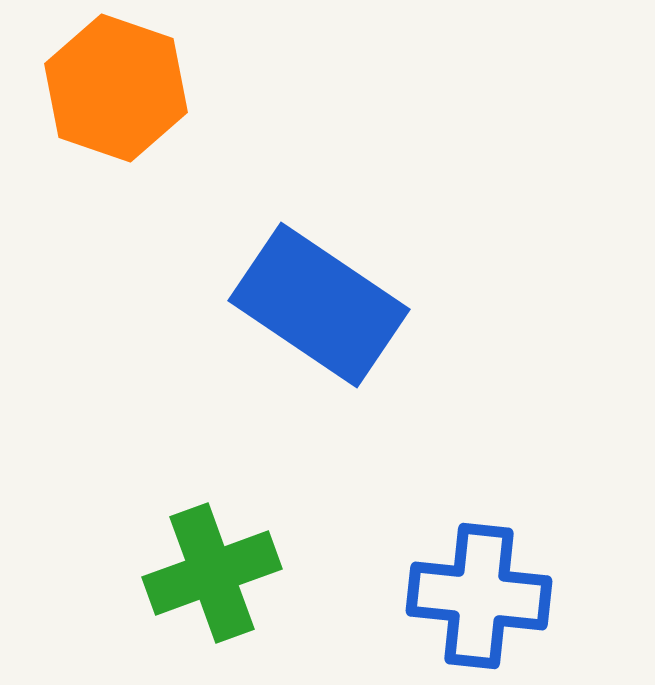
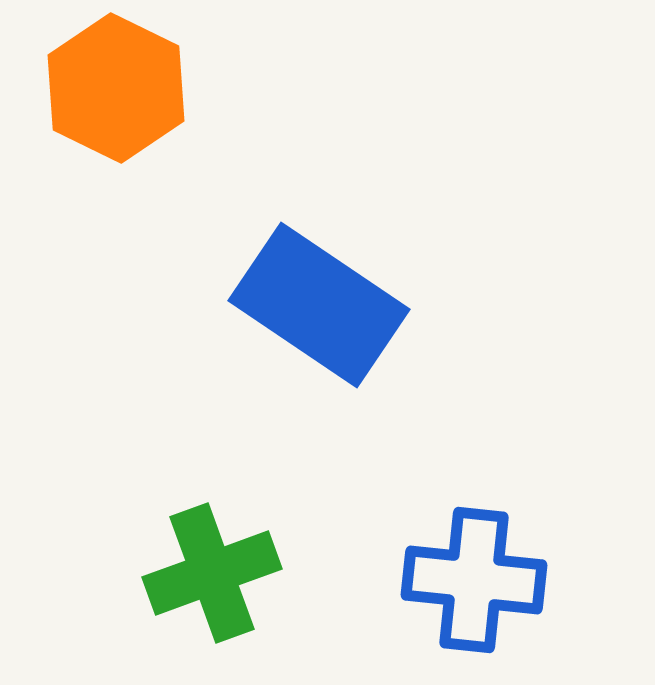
orange hexagon: rotated 7 degrees clockwise
blue cross: moved 5 px left, 16 px up
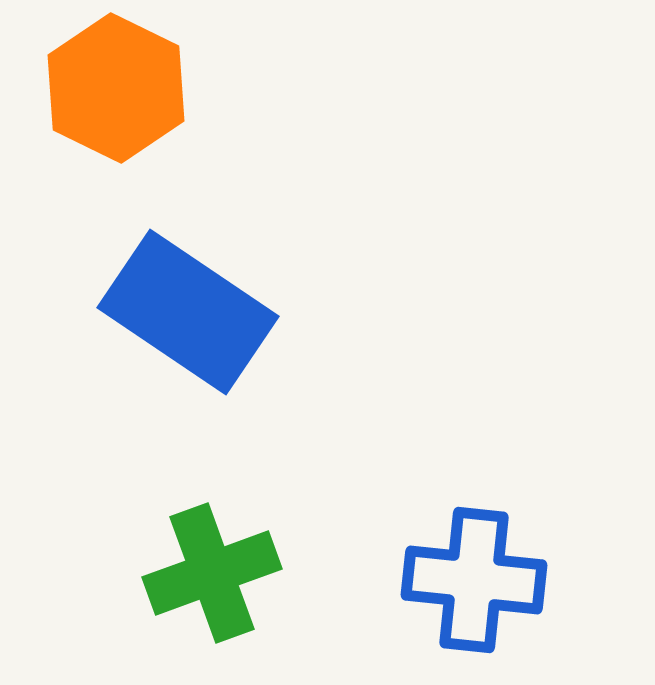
blue rectangle: moved 131 px left, 7 px down
